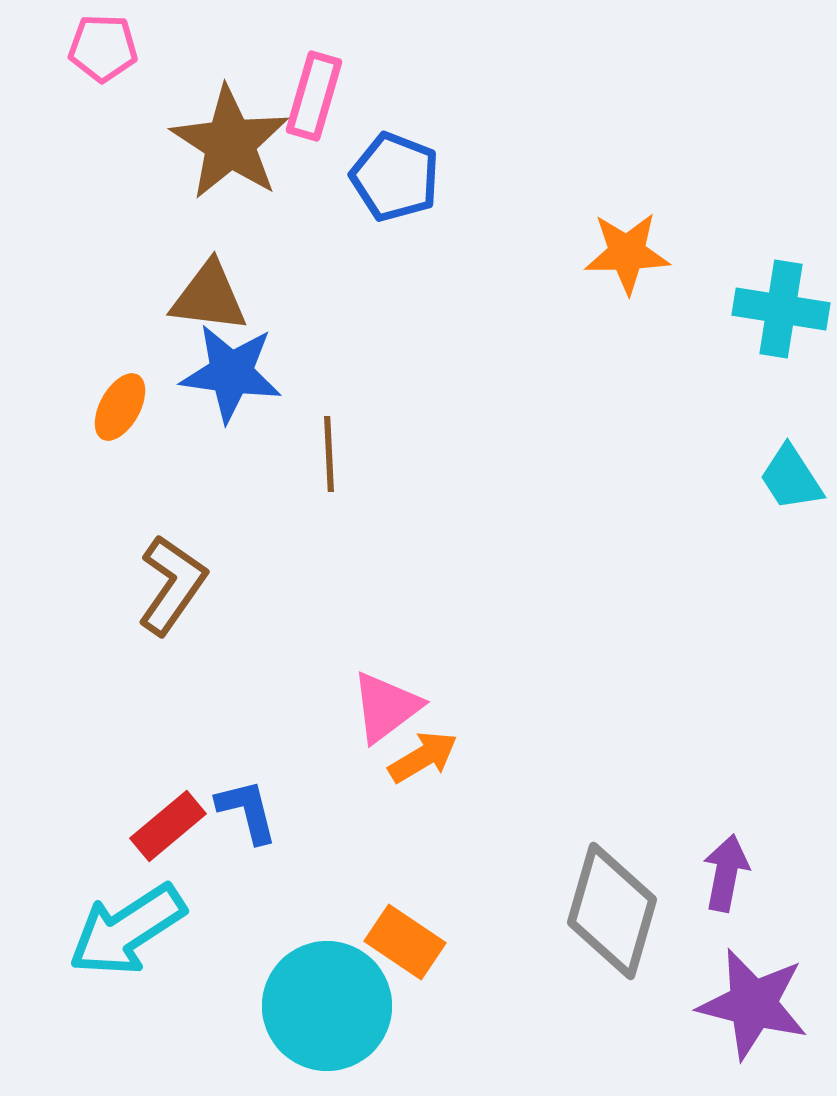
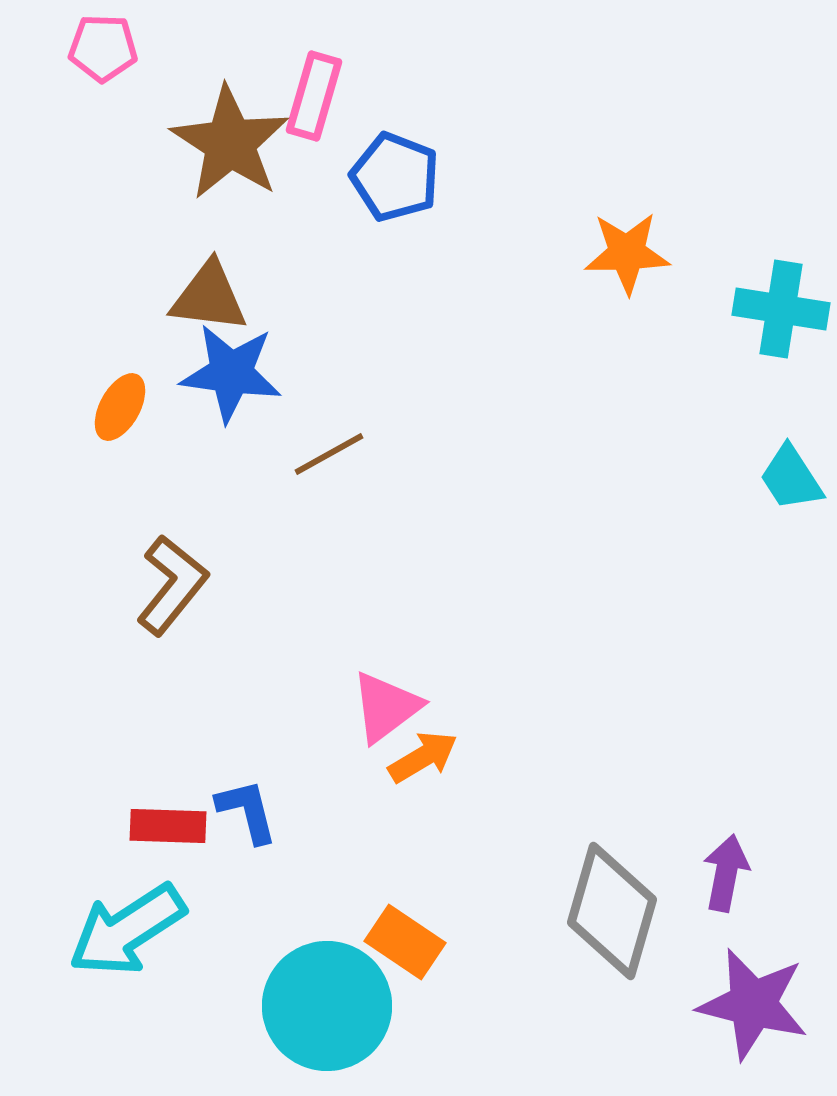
brown line: rotated 64 degrees clockwise
brown L-shape: rotated 4 degrees clockwise
red rectangle: rotated 42 degrees clockwise
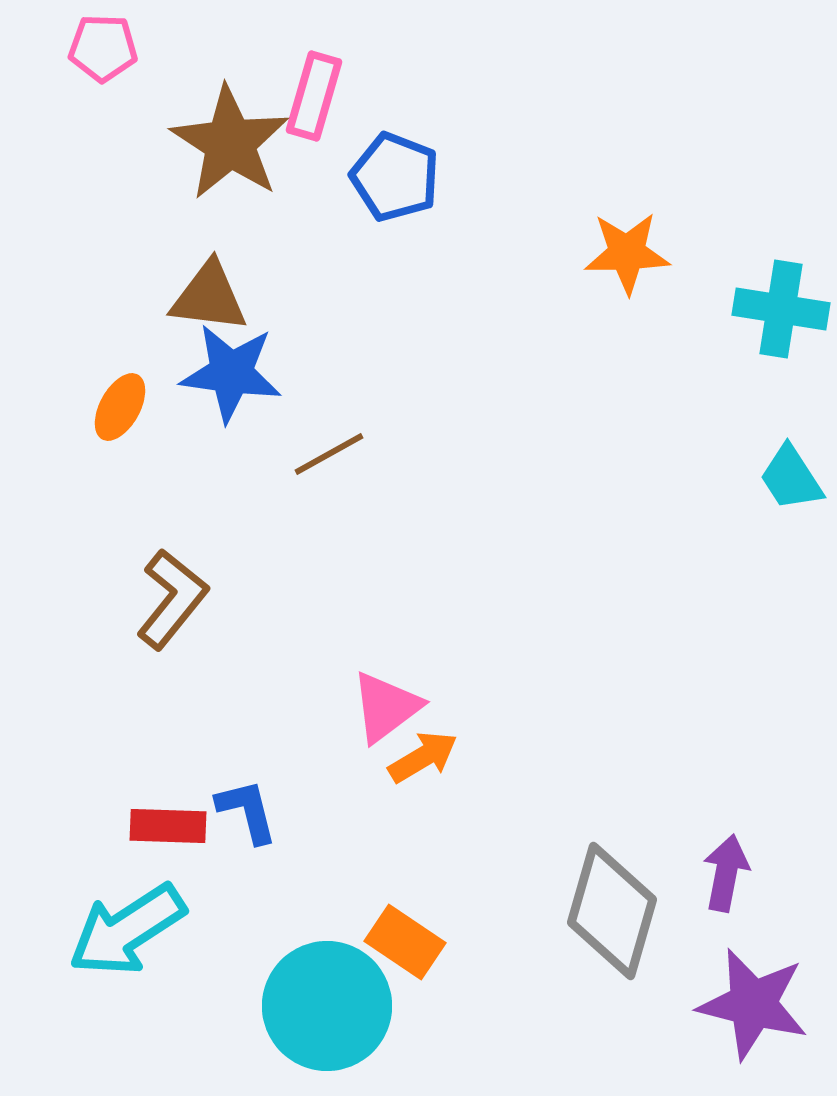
brown L-shape: moved 14 px down
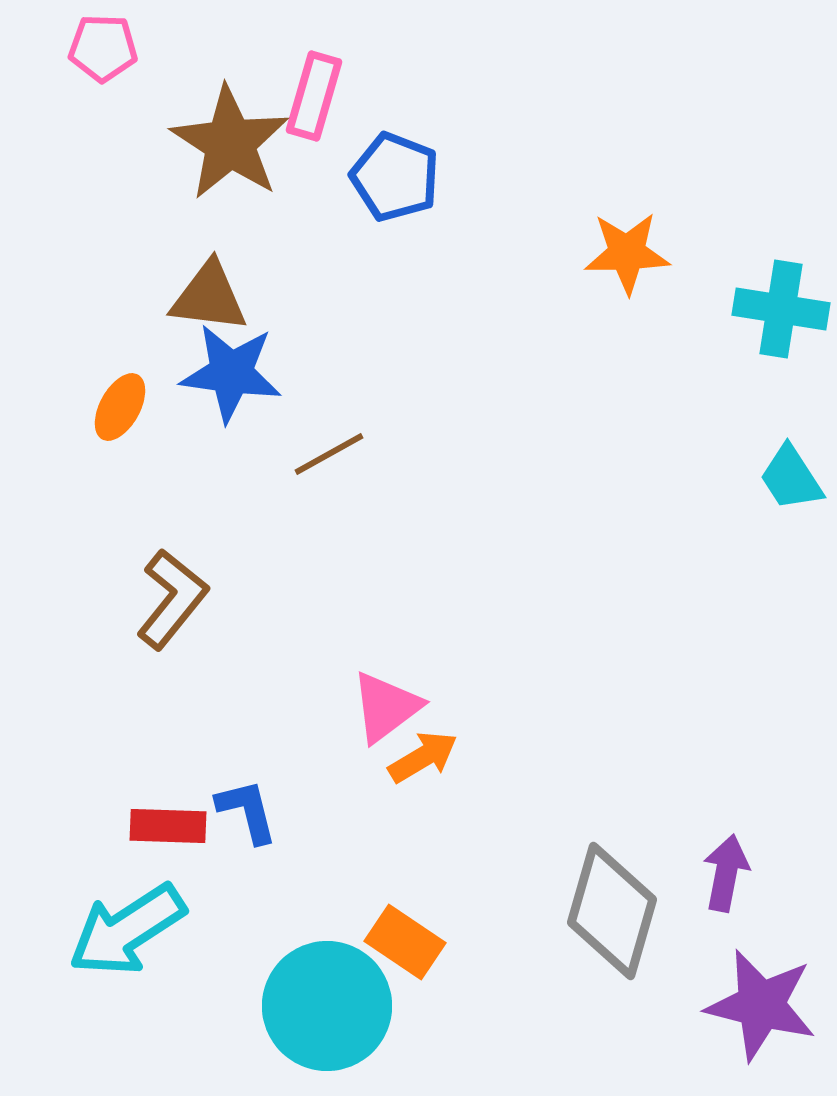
purple star: moved 8 px right, 1 px down
